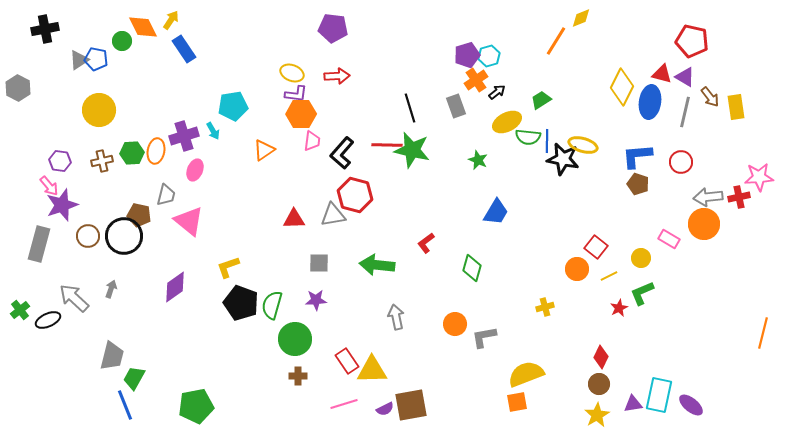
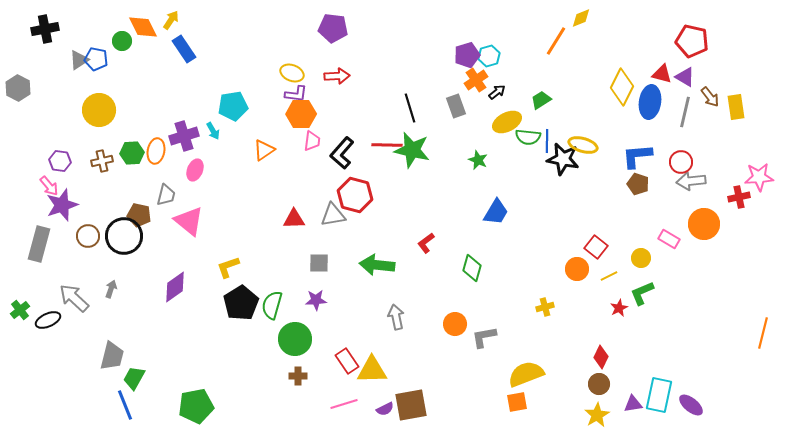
gray arrow at (708, 197): moved 17 px left, 16 px up
black pentagon at (241, 303): rotated 20 degrees clockwise
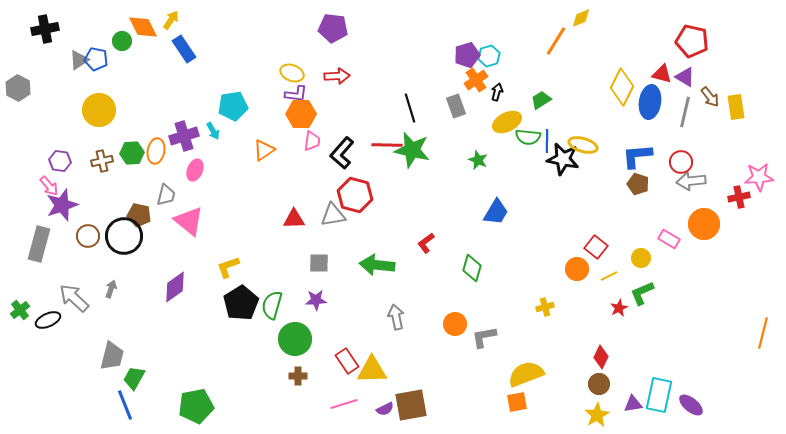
black arrow at (497, 92): rotated 36 degrees counterclockwise
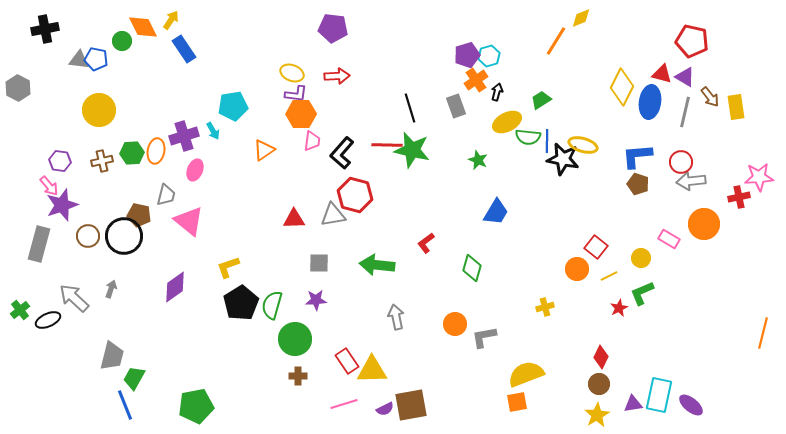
gray triangle at (79, 60): rotated 40 degrees clockwise
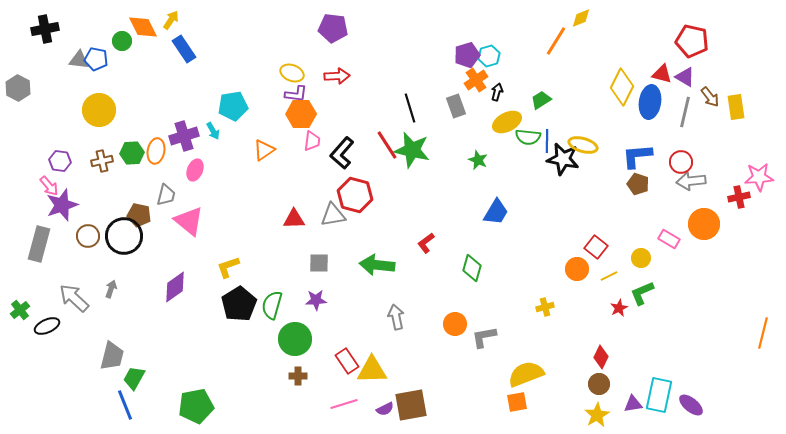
red line at (387, 145): rotated 56 degrees clockwise
black pentagon at (241, 303): moved 2 px left, 1 px down
black ellipse at (48, 320): moved 1 px left, 6 px down
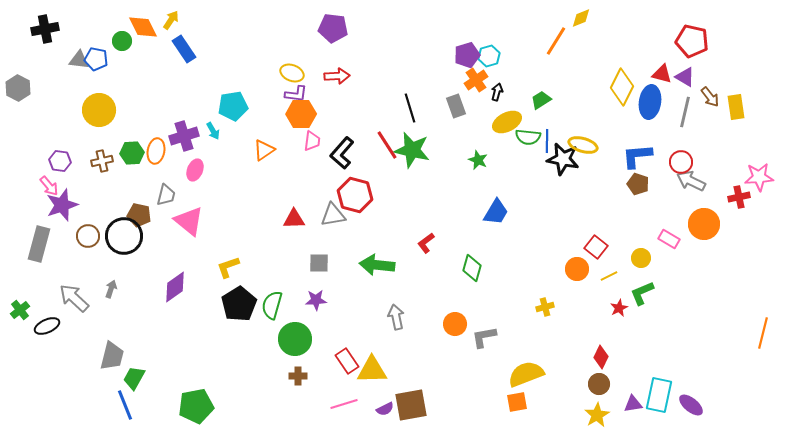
gray arrow at (691, 181): rotated 32 degrees clockwise
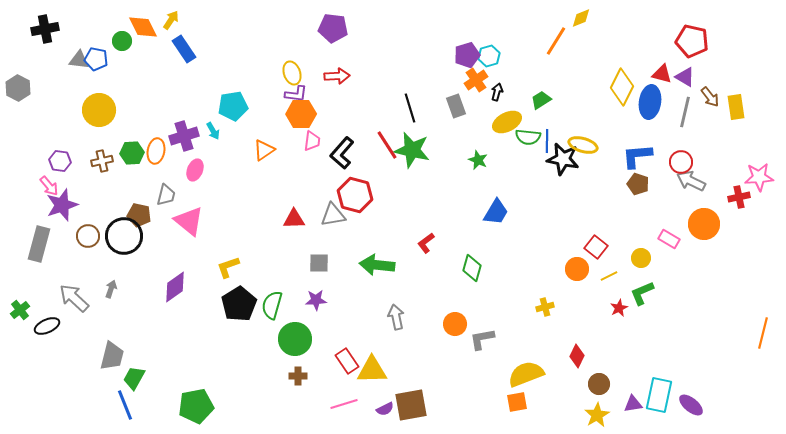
yellow ellipse at (292, 73): rotated 50 degrees clockwise
gray L-shape at (484, 337): moved 2 px left, 2 px down
red diamond at (601, 357): moved 24 px left, 1 px up
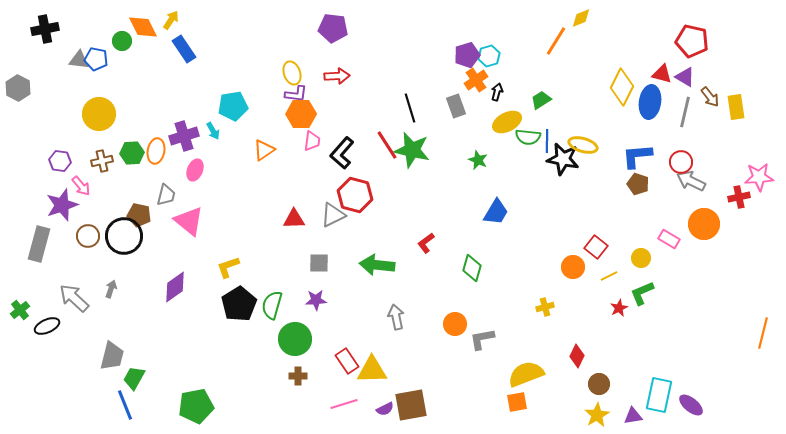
yellow circle at (99, 110): moved 4 px down
pink arrow at (49, 186): moved 32 px right
gray triangle at (333, 215): rotated 16 degrees counterclockwise
orange circle at (577, 269): moved 4 px left, 2 px up
purple triangle at (633, 404): moved 12 px down
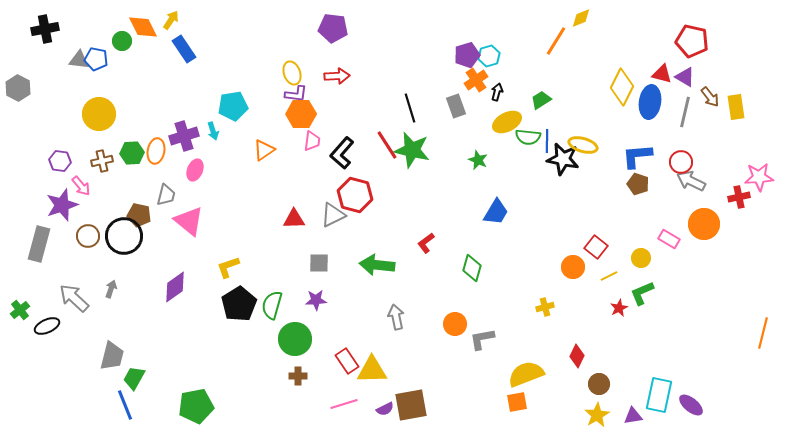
cyan arrow at (213, 131): rotated 12 degrees clockwise
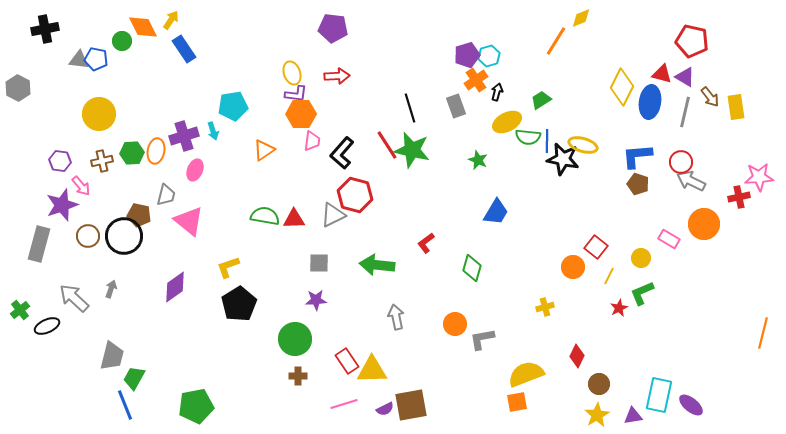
yellow line at (609, 276): rotated 36 degrees counterclockwise
green semicircle at (272, 305): moved 7 px left, 89 px up; rotated 84 degrees clockwise
